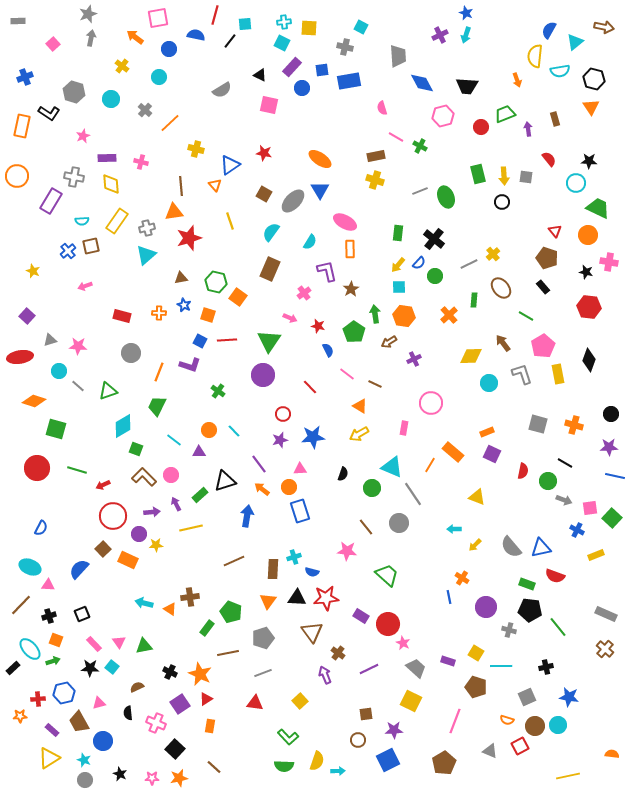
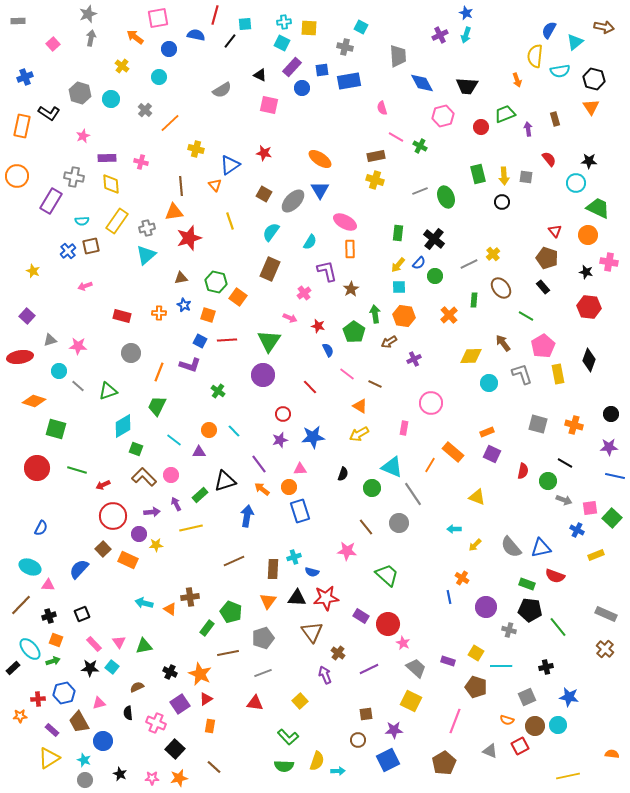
gray hexagon at (74, 92): moved 6 px right, 1 px down
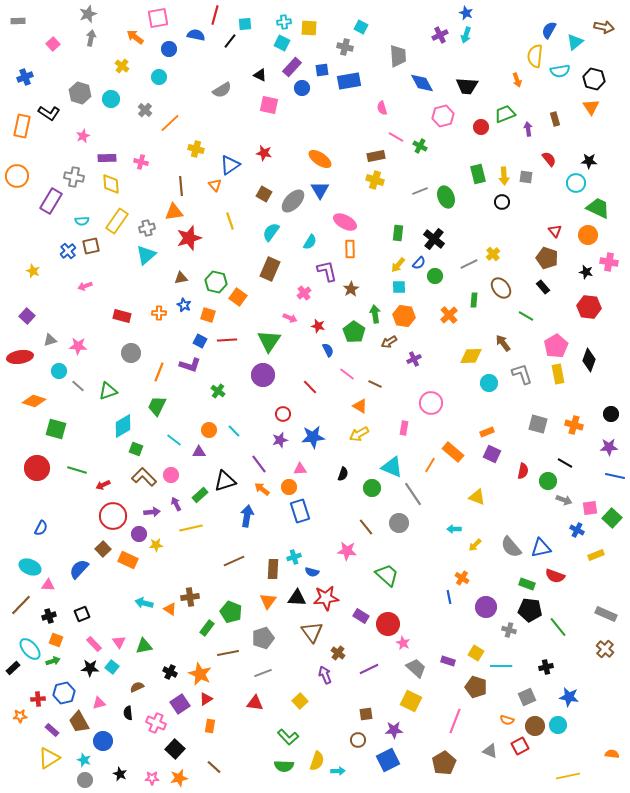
pink pentagon at (543, 346): moved 13 px right
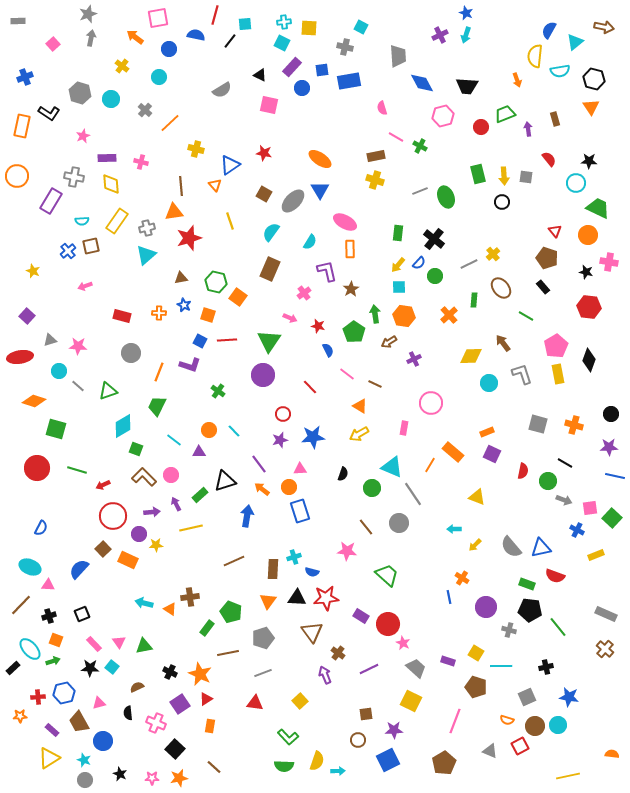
red cross at (38, 699): moved 2 px up
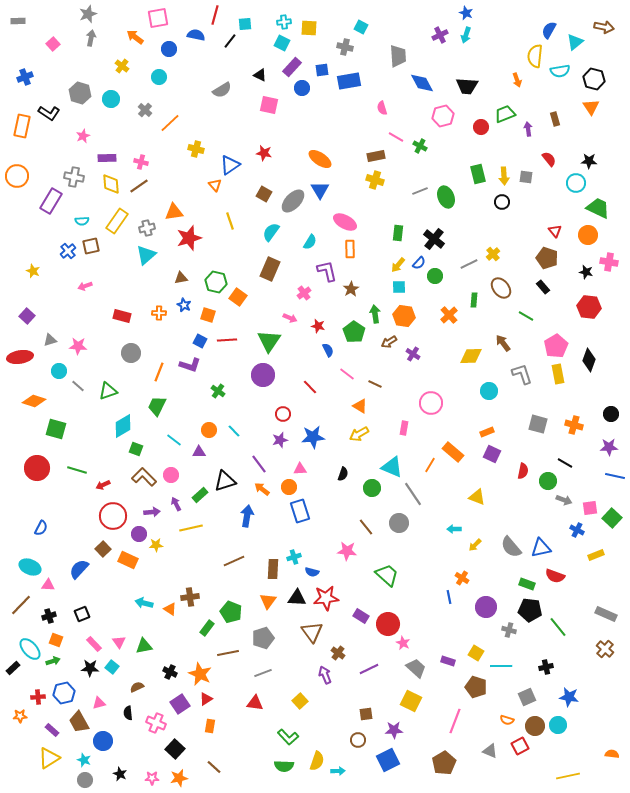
brown line at (181, 186): moved 42 px left; rotated 60 degrees clockwise
purple cross at (414, 359): moved 1 px left, 5 px up; rotated 32 degrees counterclockwise
cyan circle at (489, 383): moved 8 px down
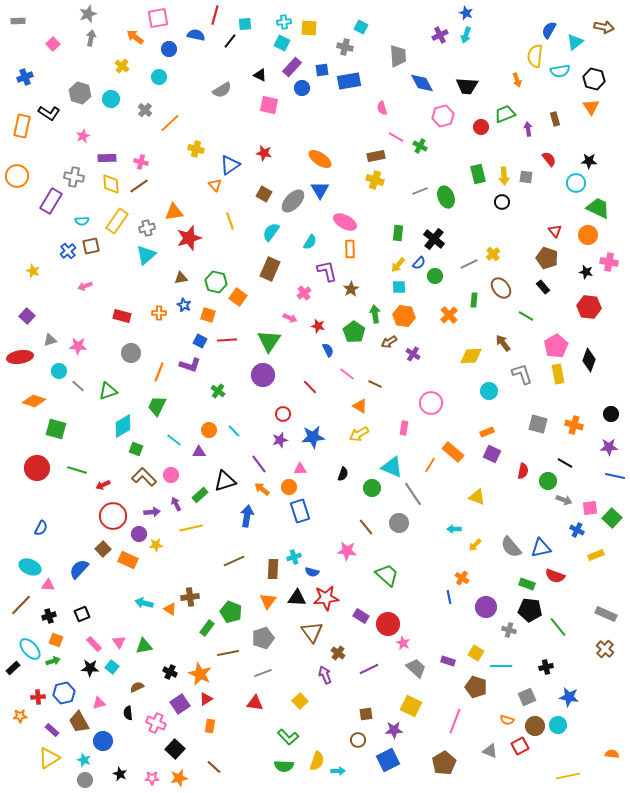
yellow square at (411, 701): moved 5 px down
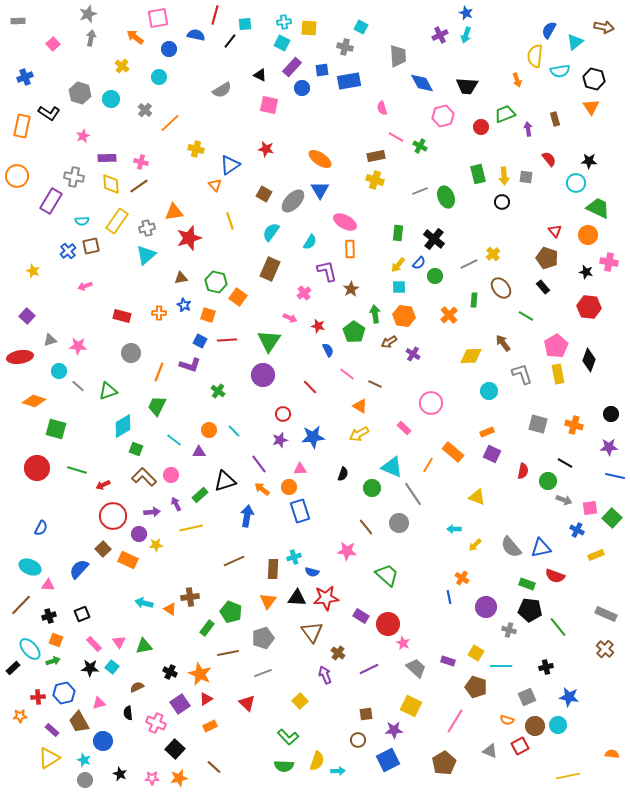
red star at (264, 153): moved 2 px right, 4 px up
pink rectangle at (404, 428): rotated 56 degrees counterclockwise
orange line at (430, 465): moved 2 px left
red triangle at (255, 703): moved 8 px left; rotated 36 degrees clockwise
pink line at (455, 721): rotated 10 degrees clockwise
orange rectangle at (210, 726): rotated 56 degrees clockwise
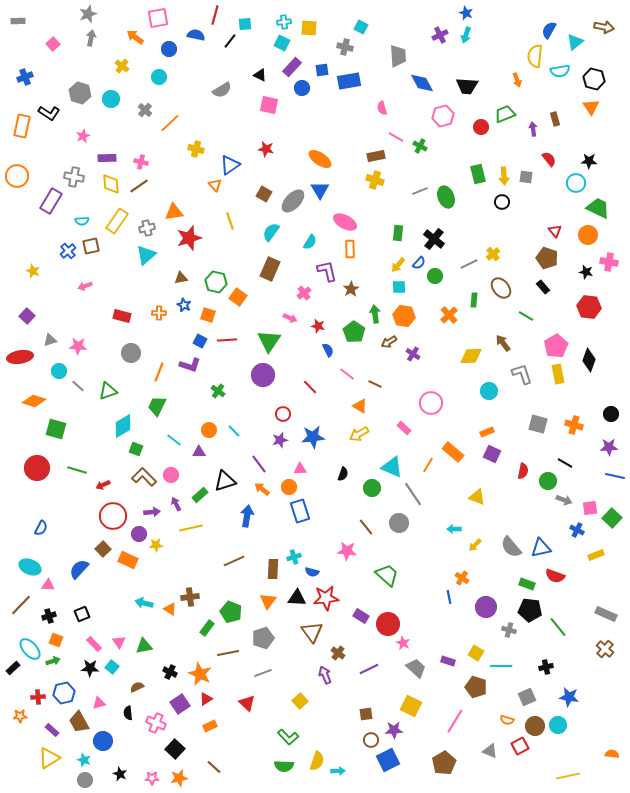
purple arrow at (528, 129): moved 5 px right
brown circle at (358, 740): moved 13 px right
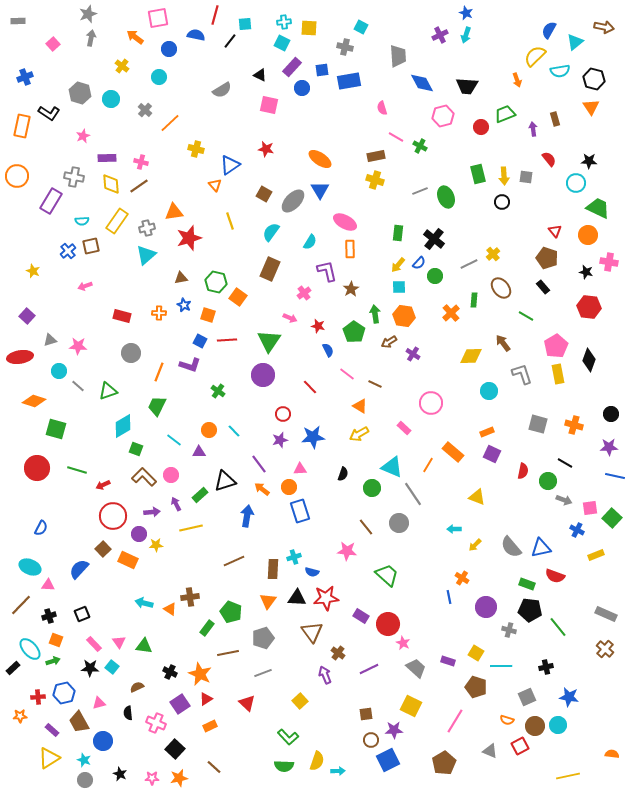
yellow semicircle at (535, 56): rotated 40 degrees clockwise
orange cross at (449, 315): moved 2 px right, 2 px up
green triangle at (144, 646): rotated 18 degrees clockwise
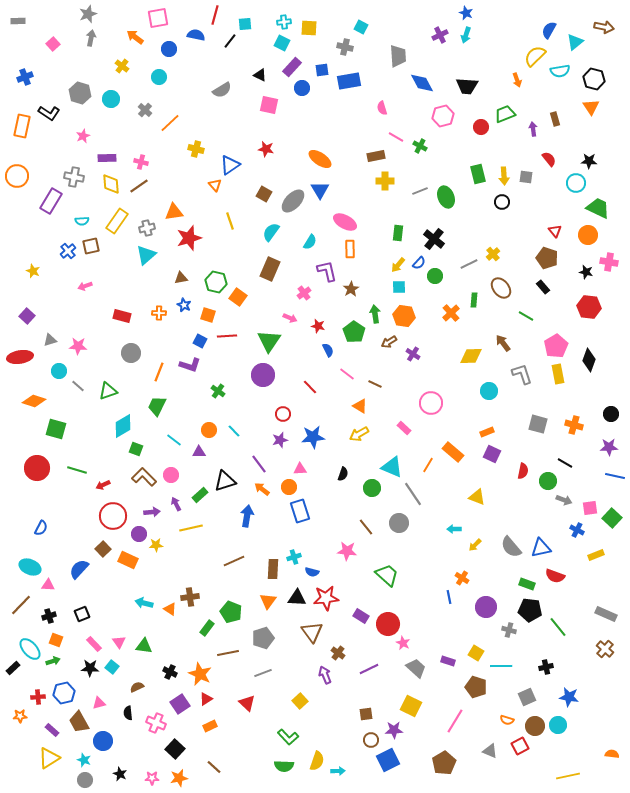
yellow cross at (375, 180): moved 10 px right, 1 px down; rotated 18 degrees counterclockwise
red line at (227, 340): moved 4 px up
